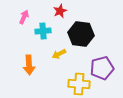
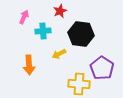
purple pentagon: rotated 25 degrees counterclockwise
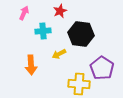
pink arrow: moved 4 px up
orange arrow: moved 2 px right
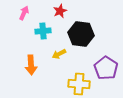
purple pentagon: moved 4 px right
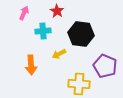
red star: moved 3 px left; rotated 16 degrees counterclockwise
purple pentagon: moved 1 px left, 2 px up; rotated 10 degrees counterclockwise
